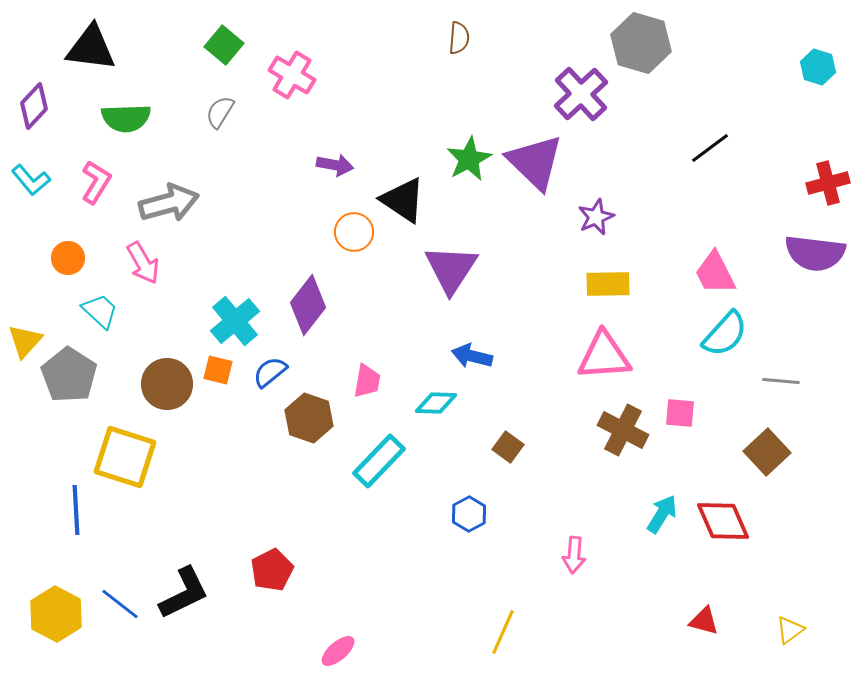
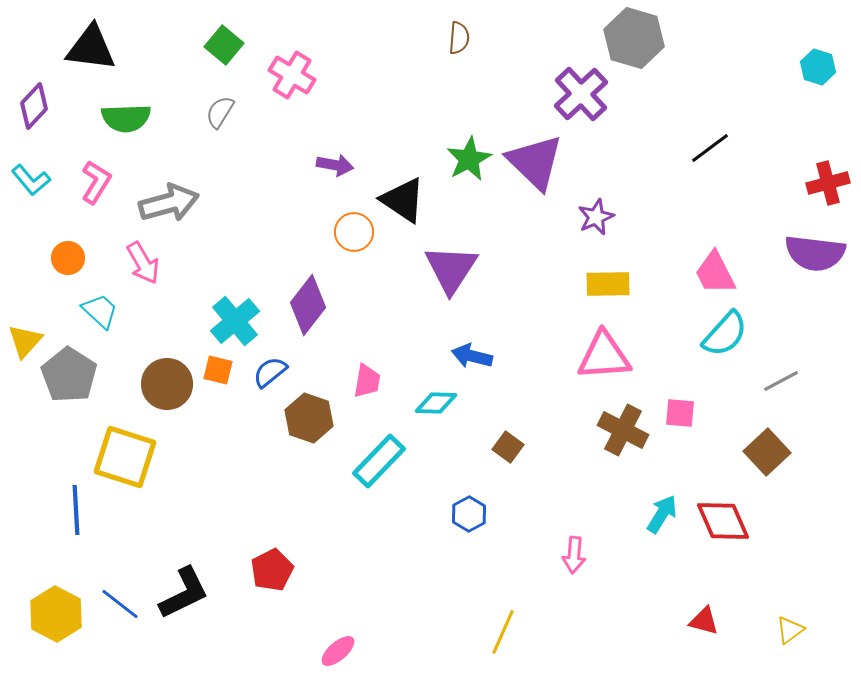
gray hexagon at (641, 43): moved 7 px left, 5 px up
gray line at (781, 381): rotated 33 degrees counterclockwise
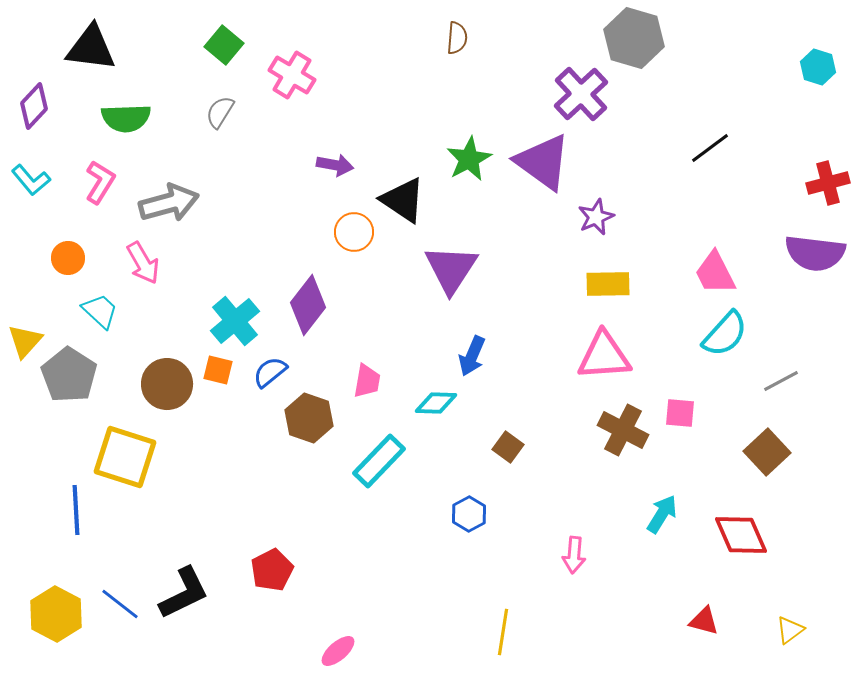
brown semicircle at (459, 38): moved 2 px left
purple triangle at (535, 162): moved 8 px right; rotated 8 degrees counterclockwise
pink L-shape at (96, 182): moved 4 px right
blue arrow at (472, 356): rotated 81 degrees counterclockwise
red diamond at (723, 521): moved 18 px right, 14 px down
yellow line at (503, 632): rotated 15 degrees counterclockwise
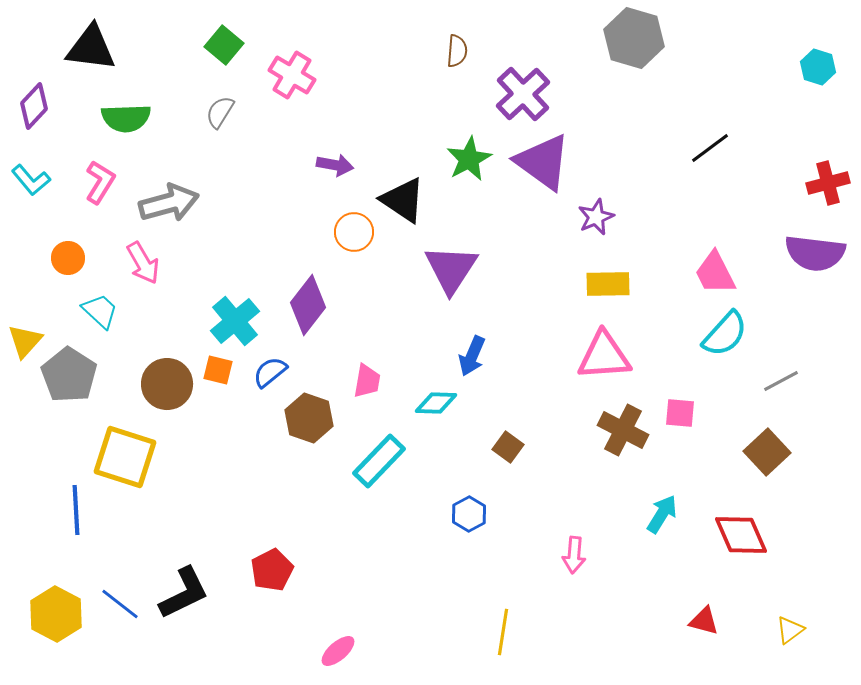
brown semicircle at (457, 38): moved 13 px down
purple cross at (581, 94): moved 58 px left
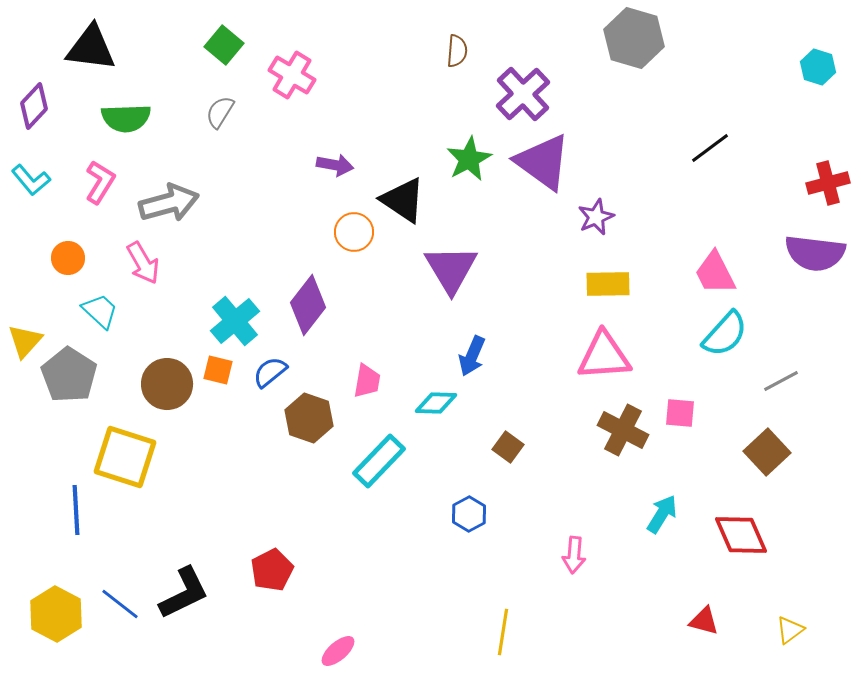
purple triangle at (451, 269): rotated 4 degrees counterclockwise
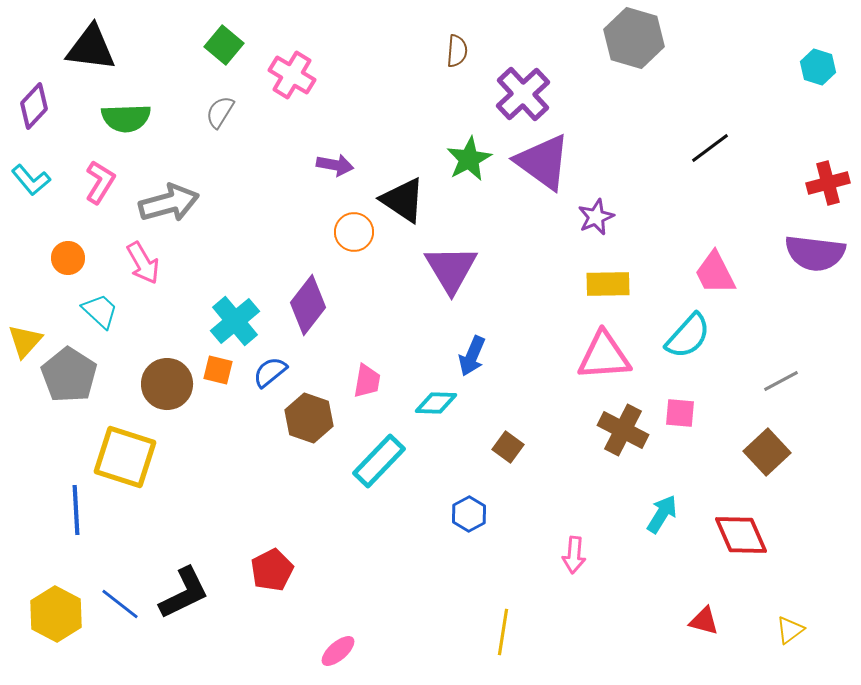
cyan semicircle at (725, 334): moved 37 px left, 2 px down
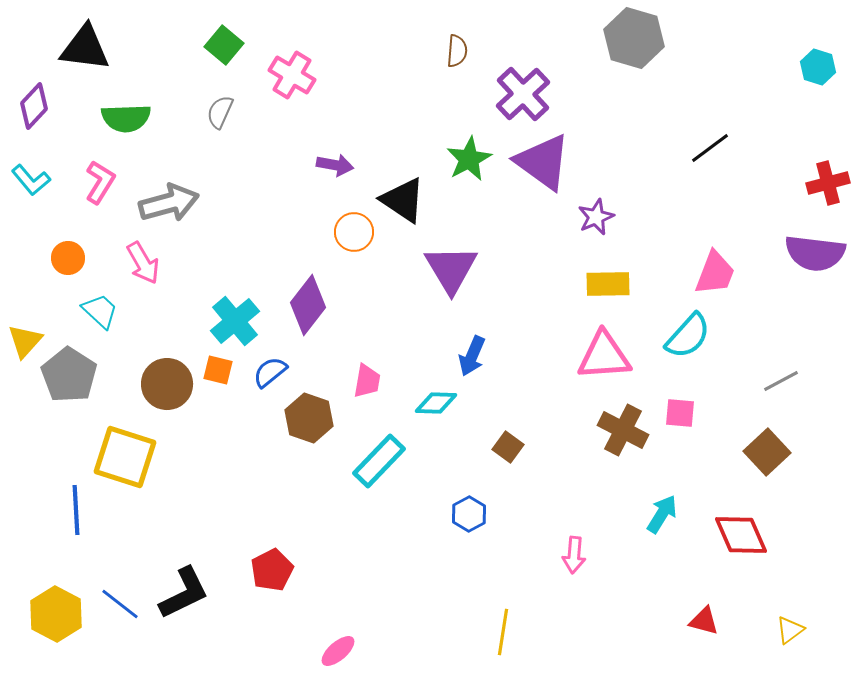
black triangle at (91, 48): moved 6 px left
gray semicircle at (220, 112): rotated 8 degrees counterclockwise
pink trapezoid at (715, 273): rotated 132 degrees counterclockwise
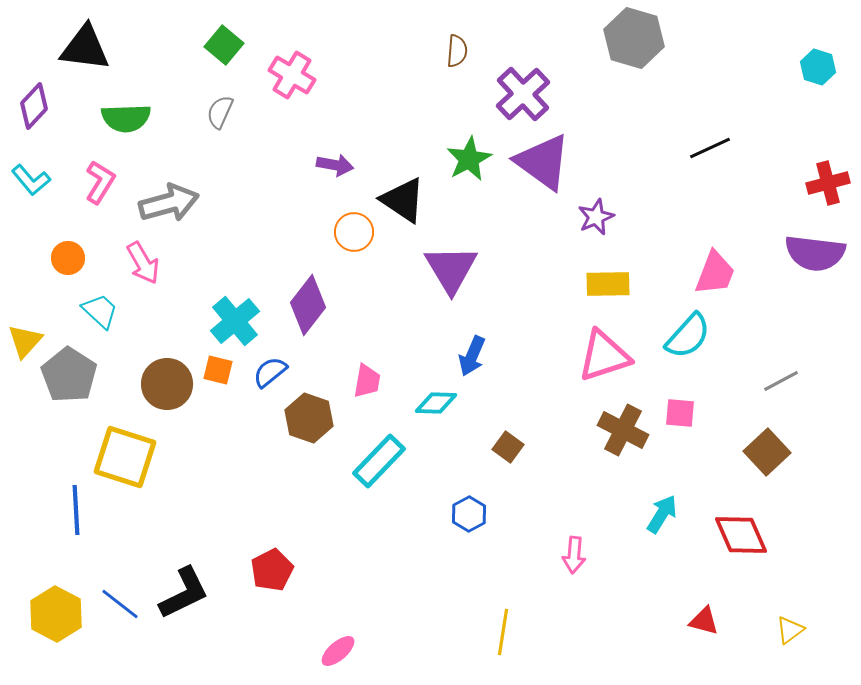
black line at (710, 148): rotated 12 degrees clockwise
pink triangle at (604, 356): rotated 14 degrees counterclockwise
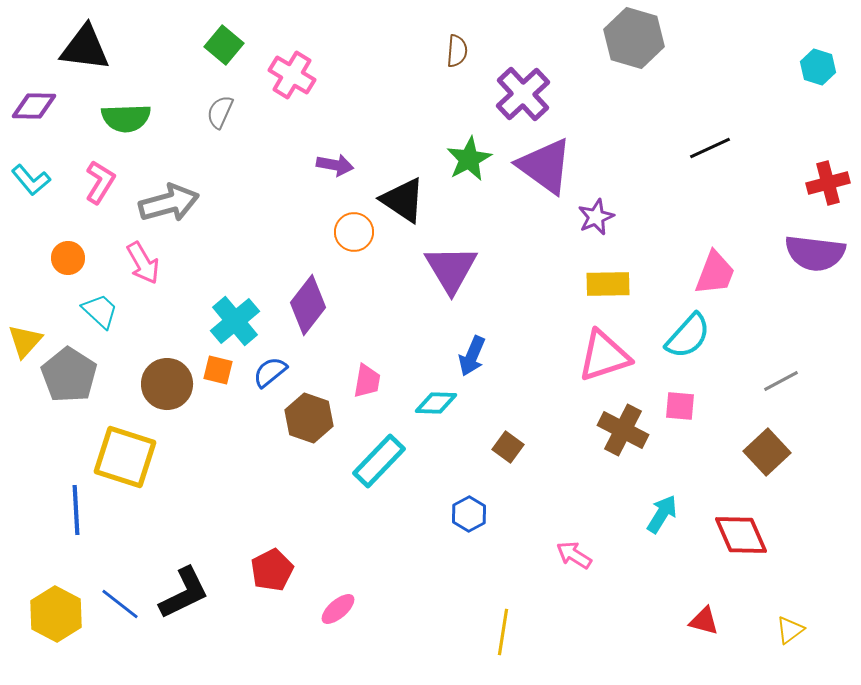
purple diamond at (34, 106): rotated 48 degrees clockwise
purple triangle at (543, 162): moved 2 px right, 4 px down
pink square at (680, 413): moved 7 px up
pink arrow at (574, 555): rotated 117 degrees clockwise
pink ellipse at (338, 651): moved 42 px up
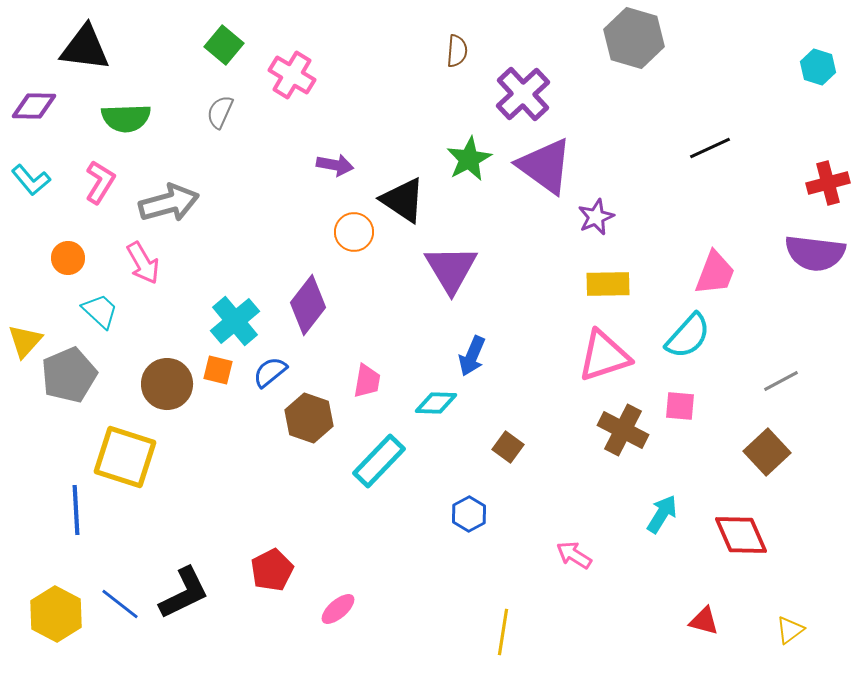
gray pentagon at (69, 375): rotated 16 degrees clockwise
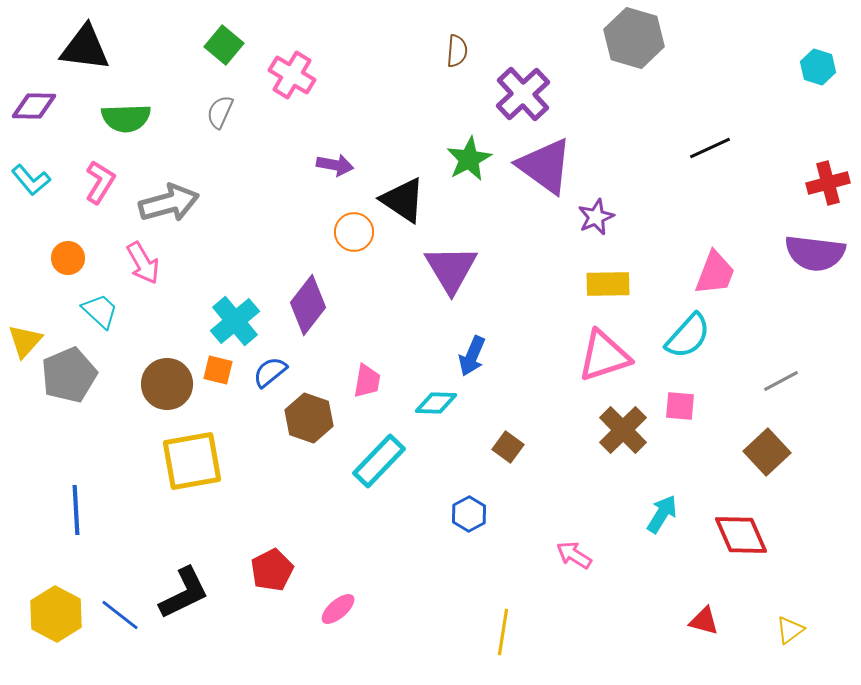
brown cross at (623, 430): rotated 18 degrees clockwise
yellow square at (125, 457): moved 67 px right, 4 px down; rotated 28 degrees counterclockwise
blue line at (120, 604): moved 11 px down
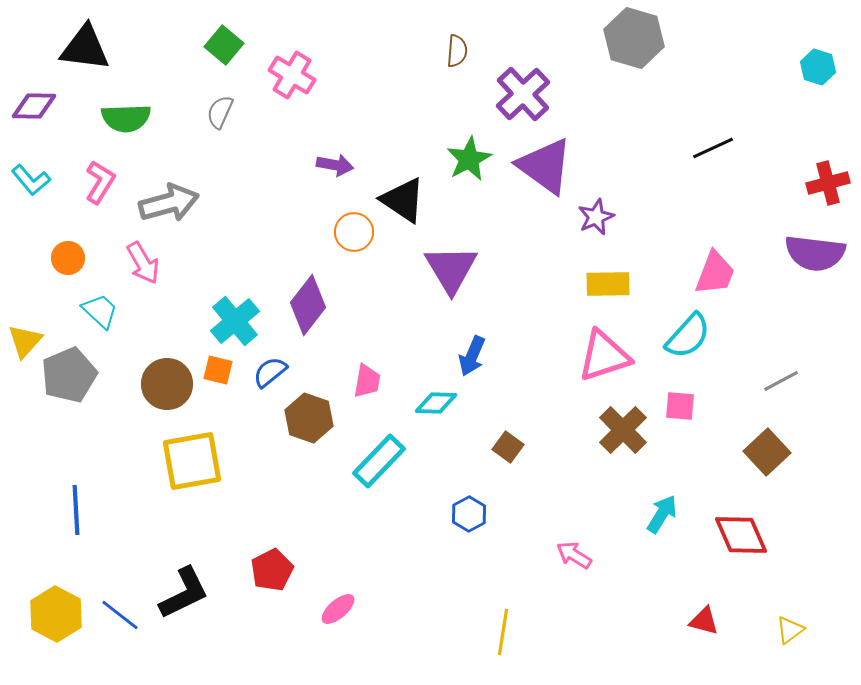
black line at (710, 148): moved 3 px right
